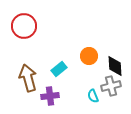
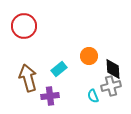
black diamond: moved 2 px left, 3 px down
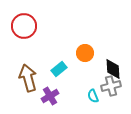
orange circle: moved 4 px left, 3 px up
purple cross: rotated 24 degrees counterclockwise
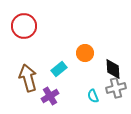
gray cross: moved 5 px right, 2 px down
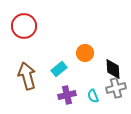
brown arrow: moved 1 px left, 2 px up
purple cross: moved 17 px right, 1 px up; rotated 18 degrees clockwise
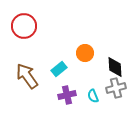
black diamond: moved 2 px right, 2 px up
brown arrow: rotated 20 degrees counterclockwise
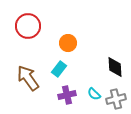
red circle: moved 4 px right
orange circle: moved 17 px left, 10 px up
cyan rectangle: rotated 14 degrees counterclockwise
brown arrow: moved 1 px right, 2 px down
gray cross: moved 11 px down
cyan semicircle: moved 1 px right, 2 px up; rotated 24 degrees counterclockwise
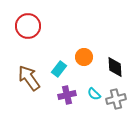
orange circle: moved 16 px right, 14 px down
brown arrow: moved 1 px right
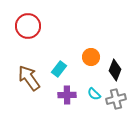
orange circle: moved 7 px right
black diamond: moved 3 px down; rotated 25 degrees clockwise
purple cross: rotated 12 degrees clockwise
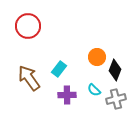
orange circle: moved 6 px right
cyan semicircle: moved 4 px up
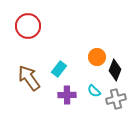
cyan semicircle: moved 1 px down
